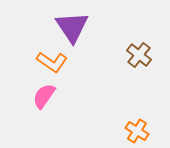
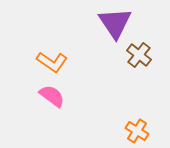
purple triangle: moved 43 px right, 4 px up
pink semicircle: moved 8 px right; rotated 92 degrees clockwise
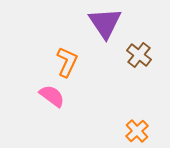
purple triangle: moved 10 px left
orange L-shape: moved 15 px right; rotated 100 degrees counterclockwise
orange cross: rotated 15 degrees clockwise
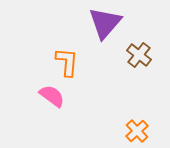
purple triangle: rotated 15 degrees clockwise
orange L-shape: rotated 20 degrees counterclockwise
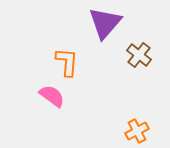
orange cross: rotated 15 degrees clockwise
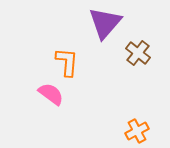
brown cross: moved 1 px left, 2 px up
pink semicircle: moved 1 px left, 2 px up
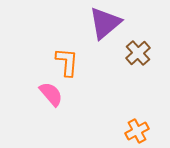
purple triangle: rotated 9 degrees clockwise
brown cross: rotated 10 degrees clockwise
pink semicircle: rotated 12 degrees clockwise
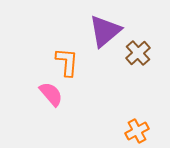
purple triangle: moved 8 px down
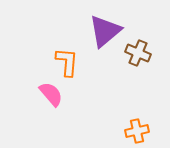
brown cross: rotated 25 degrees counterclockwise
orange cross: rotated 15 degrees clockwise
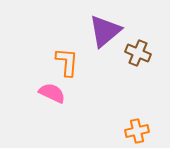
pink semicircle: moved 1 px right, 1 px up; rotated 24 degrees counterclockwise
